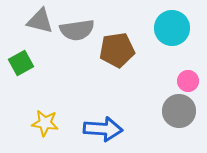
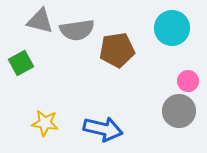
blue arrow: rotated 9 degrees clockwise
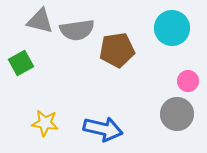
gray circle: moved 2 px left, 3 px down
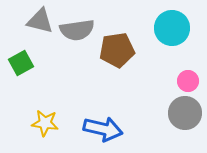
gray circle: moved 8 px right, 1 px up
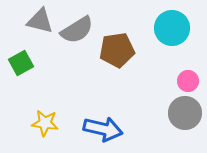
gray semicircle: rotated 24 degrees counterclockwise
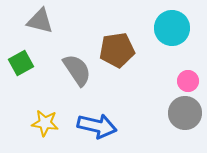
gray semicircle: moved 40 px down; rotated 92 degrees counterclockwise
blue arrow: moved 6 px left, 3 px up
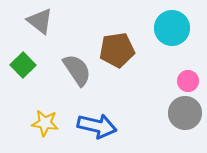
gray triangle: rotated 24 degrees clockwise
green square: moved 2 px right, 2 px down; rotated 15 degrees counterclockwise
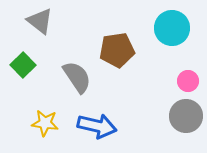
gray semicircle: moved 7 px down
gray circle: moved 1 px right, 3 px down
